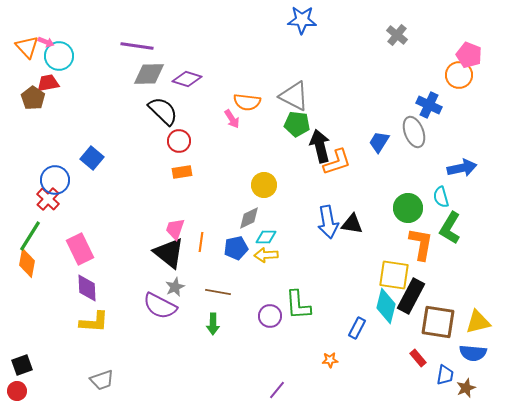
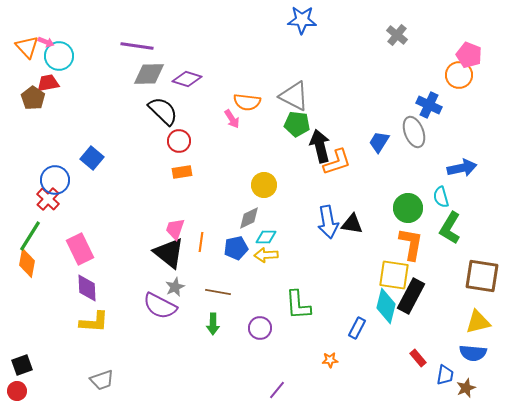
orange L-shape at (421, 244): moved 10 px left
purple circle at (270, 316): moved 10 px left, 12 px down
brown square at (438, 322): moved 44 px right, 46 px up
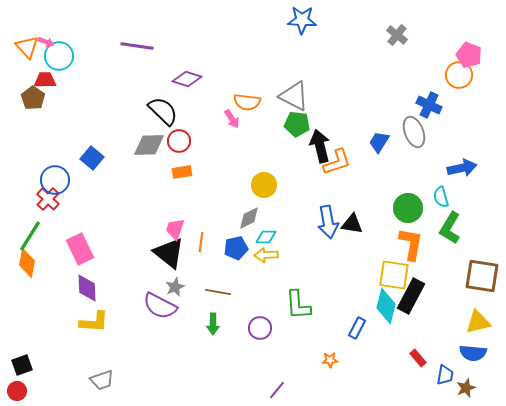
gray diamond at (149, 74): moved 71 px down
red trapezoid at (48, 83): moved 3 px left, 3 px up; rotated 10 degrees clockwise
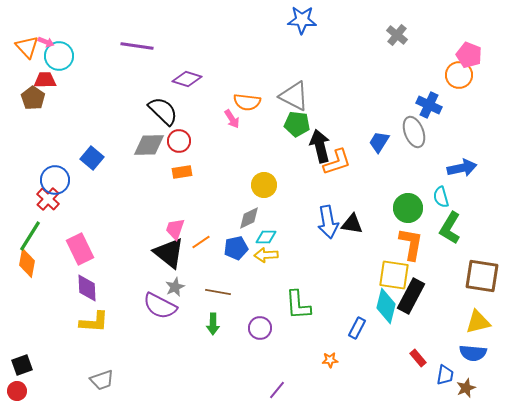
orange line at (201, 242): rotated 48 degrees clockwise
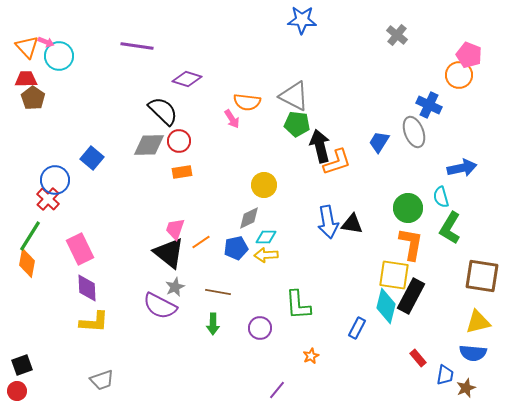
red trapezoid at (45, 80): moved 19 px left, 1 px up
orange star at (330, 360): moved 19 px left, 4 px up; rotated 21 degrees counterclockwise
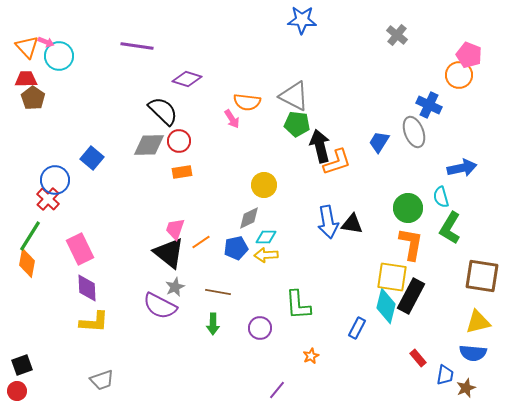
yellow square at (394, 275): moved 2 px left, 2 px down
